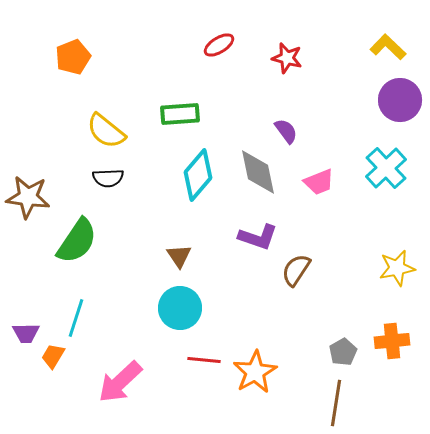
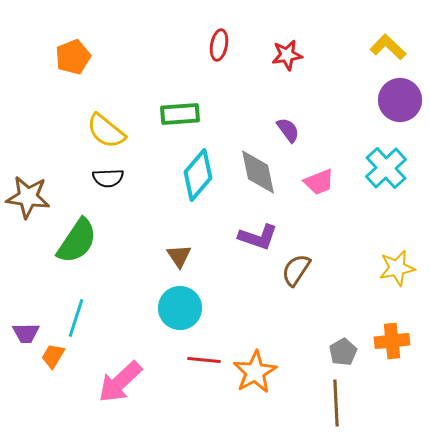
red ellipse: rotated 48 degrees counterclockwise
red star: moved 3 px up; rotated 24 degrees counterclockwise
purple semicircle: moved 2 px right, 1 px up
brown line: rotated 12 degrees counterclockwise
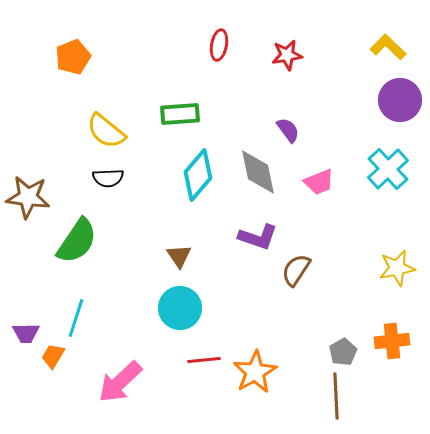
cyan cross: moved 2 px right, 1 px down
red line: rotated 12 degrees counterclockwise
brown line: moved 7 px up
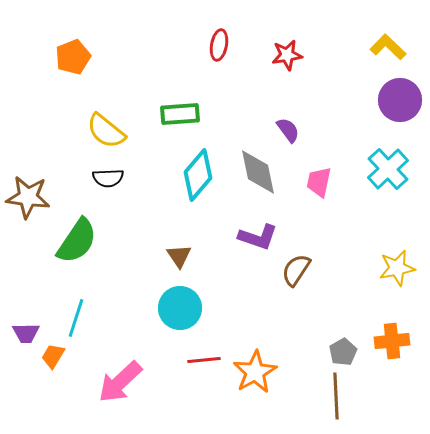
pink trapezoid: rotated 124 degrees clockwise
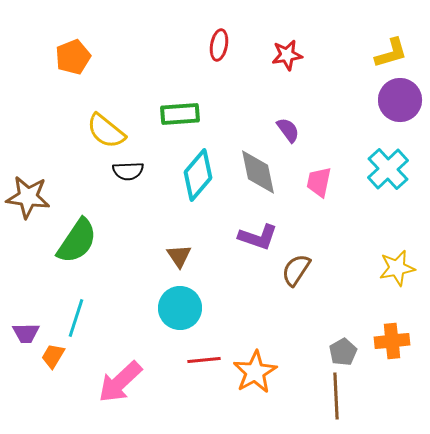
yellow L-shape: moved 3 px right, 6 px down; rotated 120 degrees clockwise
black semicircle: moved 20 px right, 7 px up
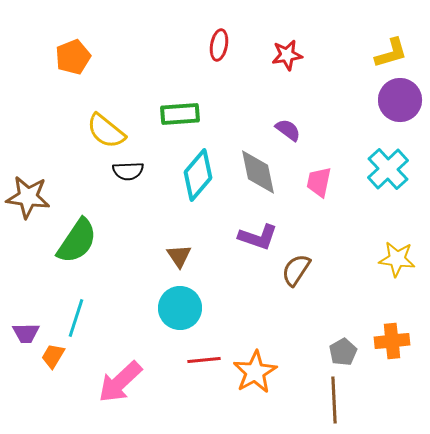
purple semicircle: rotated 16 degrees counterclockwise
yellow star: moved 9 px up; rotated 18 degrees clockwise
brown line: moved 2 px left, 4 px down
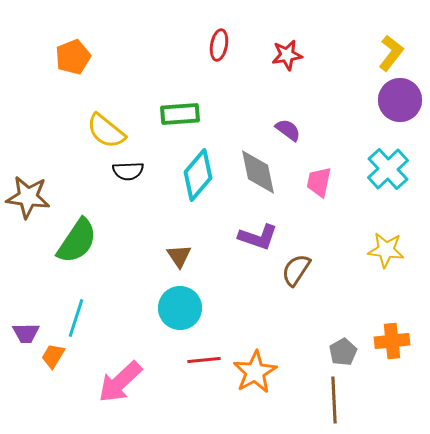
yellow L-shape: rotated 36 degrees counterclockwise
yellow star: moved 11 px left, 9 px up
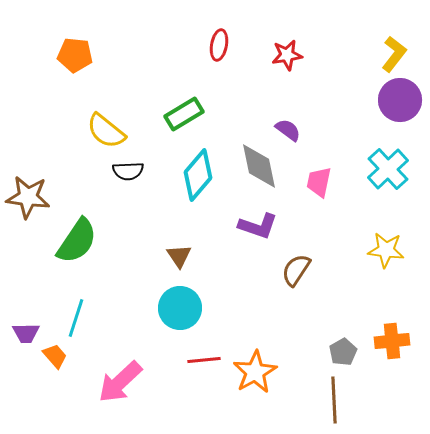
yellow L-shape: moved 3 px right, 1 px down
orange pentagon: moved 2 px right, 2 px up; rotated 28 degrees clockwise
green rectangle: moved 4 px right; rotated 27 degrees counterclockwise
gray diamond: moved 1 px right, 6 px up
purple L-shape: moved 11 px up
orange trapezoid: moved 2 px right; rotated 108 degrees clockwise
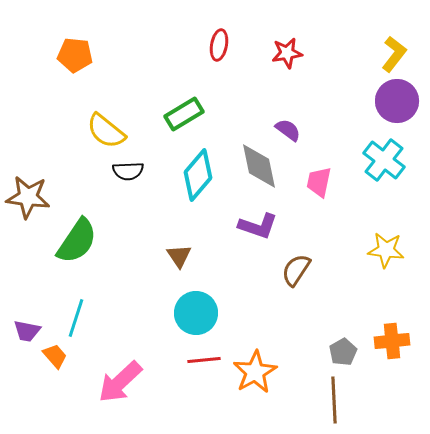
red star: moved 2 px up
purple circle: moved 3 px left, 1 px down
cyan cross: moved 4 px left, 9 px up; rotated 9 degrees counterclockwise
cyan circle: moved 16 px right, 5 px down
purple trapezoid: moved 1 px right, 2 px up; rotated 12 degrees clockwise
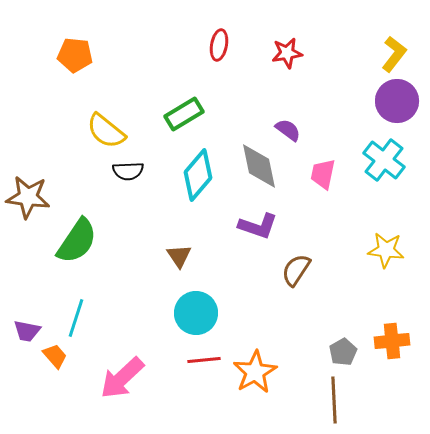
pink trapezoid: moved 4 px right, 8 px up
pink arrow: moved 2 px right, 4 px up
